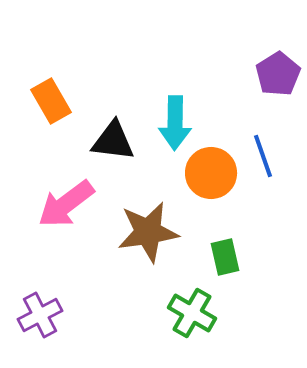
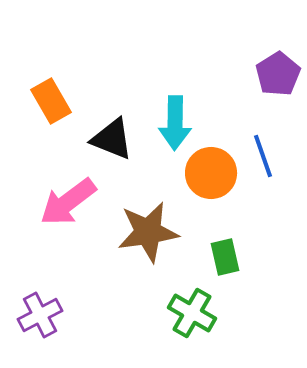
black triangle: moved 1 px left, 2 px up; rotated 15 degrees clockwise
pink arrow: moved 2 px right, 2 px up
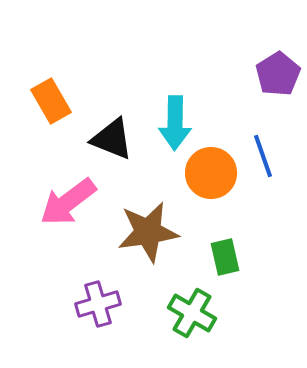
purple cross: moved 58 px right, 11 px up; rotated 12 degrees clockwise
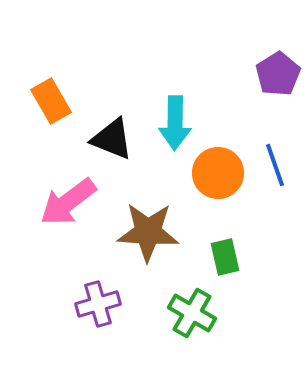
blue line: moved 12 px right, 9 px down
orange circle: moved 7 px right
brown star: rotated 12 degrees clockwise
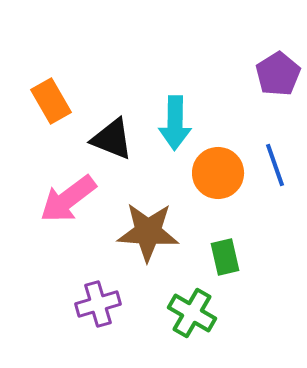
pink arrow: moved 3 px up
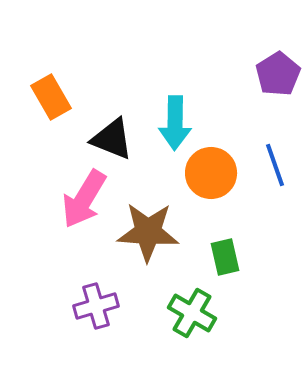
orange rectangle: moved 4 px up
orange circle: moved 7 px left
pink arrow: moved 16 px right; rotated 22 degrees counterclockwise
purple cross: moved 2 px left, 2 px down
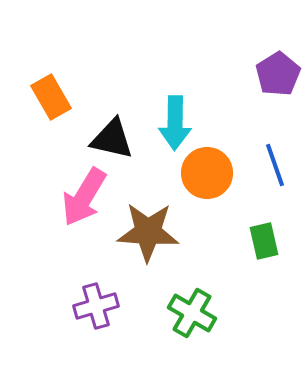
black triangle: rotated 9 degrees counterclockwise
orange circle: moved 4 px left
pink arrow: moved 2 px up
green rectangle: moved 39 px right, 16 px up
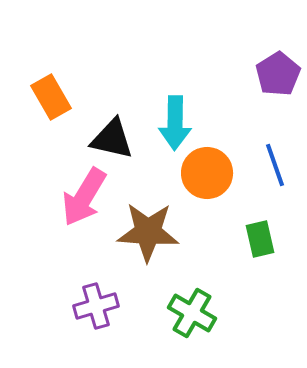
green rectangle: moved 4 px left, 2 px up
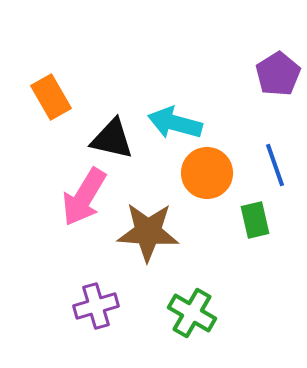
cyan arrow: rotated 104 degrees clockwise
green rectangle: moved 5 px left, 19 px up
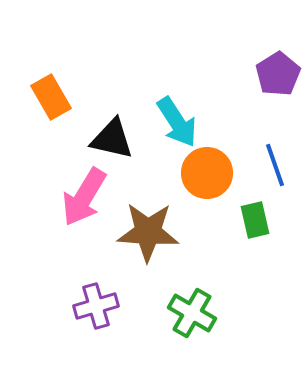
cyan arrow: moved 2 px right, 1 px up; rotated 138 degrees counterclockwise
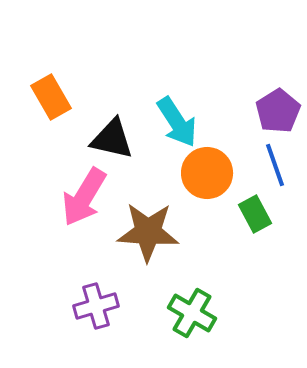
purple pentagon: moved 37 px down
green rectangle: moved 6 px up; rotated 15 degrees counterclockwise
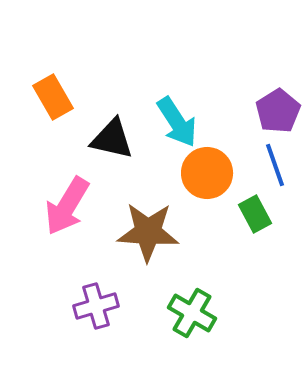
orange rectangle: moved 2 px right
pink arrow: moved 17 px left, 9 px down
